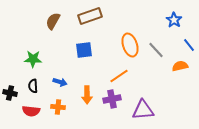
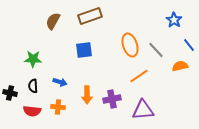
orange line: moved 20 px right
red semicircle: moved 1 px right
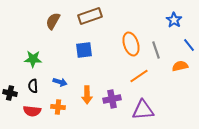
orange ellipse: moved 1 px right, 1 px up
gray line: rotated 24 degrees clockwise
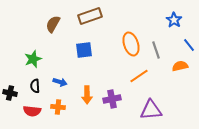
brown semicircle: moved 3 px down
green star: rotated 24 degrees counterclockwise
black semicircle: moved 2 px right
purple triangle: moved 8 px right
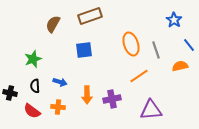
red semicircle: rotated 30 degrees clockwise
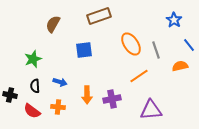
brown rectangle: moved 9 px right
orange ellipse: rotated 15 degrees counterclockwise
black cross: moved 2 px down
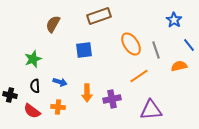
orange semicircle: moved 1 px left
orange arrow: moved 2 px up
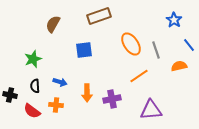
orange cross: moved 2 px left, 2 px up
